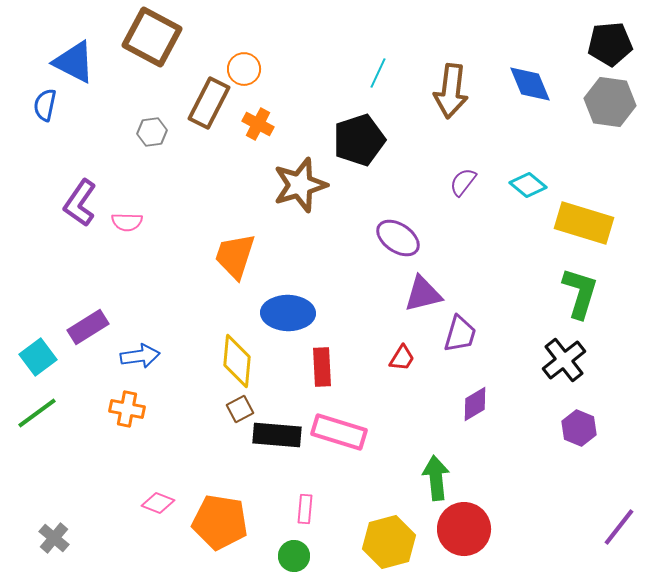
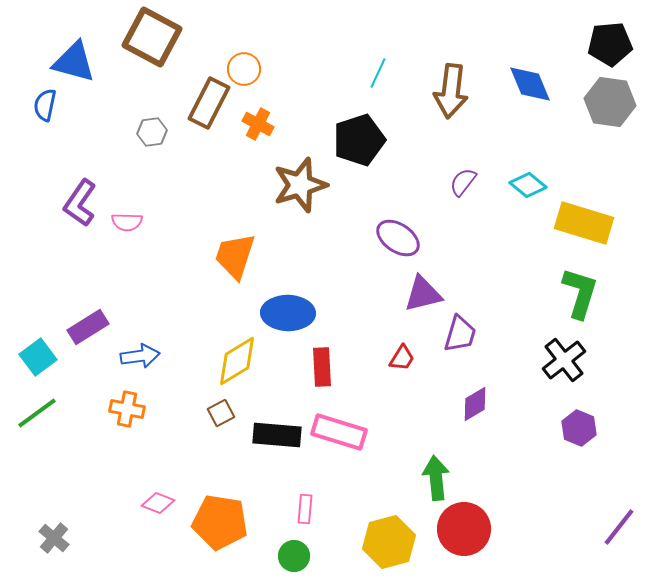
blue triangle at (74, 62): rotated 12 degrees counterclockwise
yellow diamond at (237, 361): rotated 54 degrees clockwise
brown square at (240, 409): moved 19 px left, 4 px down
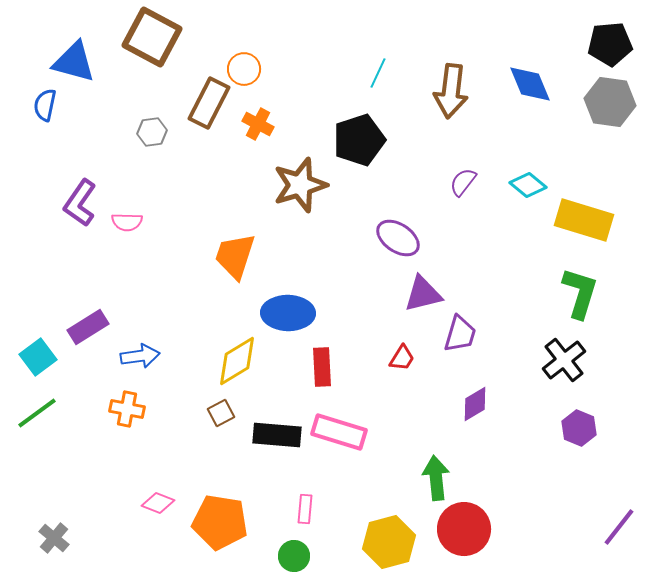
yellow rectangle at (584, 223): moved 3 px up
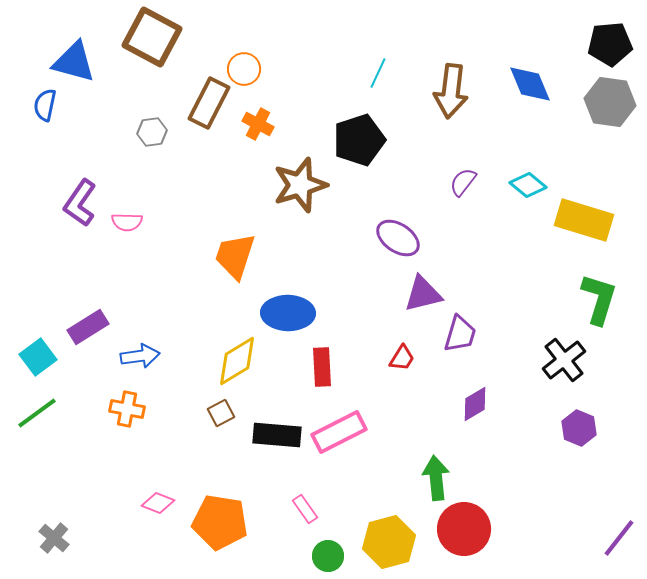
green L-shape at (580, 293): moved 19 px right, 6 px down
pink rectangle at (339, 432): rotated 44 degrees counterclockwise
pink rectangle at (305, 509): rotated 40 degrees counterclockwise
purple line at (619, 527): moved 11 px down
green circle at (294, 556): moved 34 px right
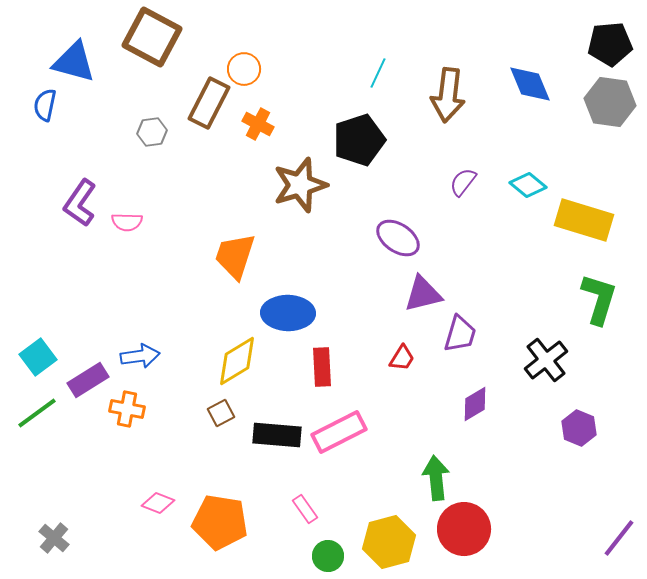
brown arrow at (451, 91): moved 3 px left, 4 px down
purple rectangle at (88, 327): moved 53 px down
black cross at (564, 360): moved 18 px left
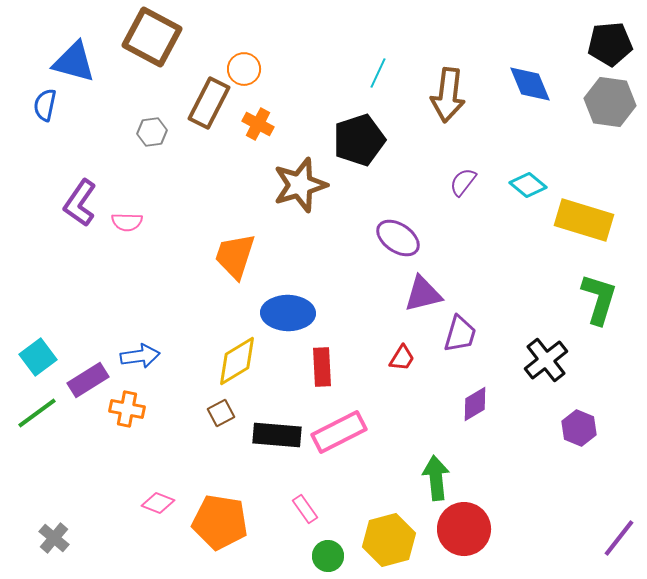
yellow hexagon at (389, 542): moved 2 px up
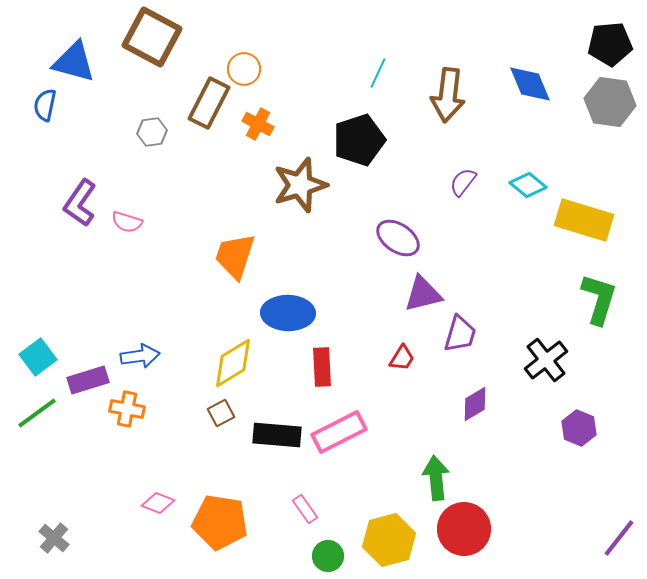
pink semicircle at (127, 222): rotated 16 degrees clockwise
yellow diamond at (237, 361): moved 4 px left, 2 px down
purple rectangle at (88, 380): rotated 15 degrees clockwise
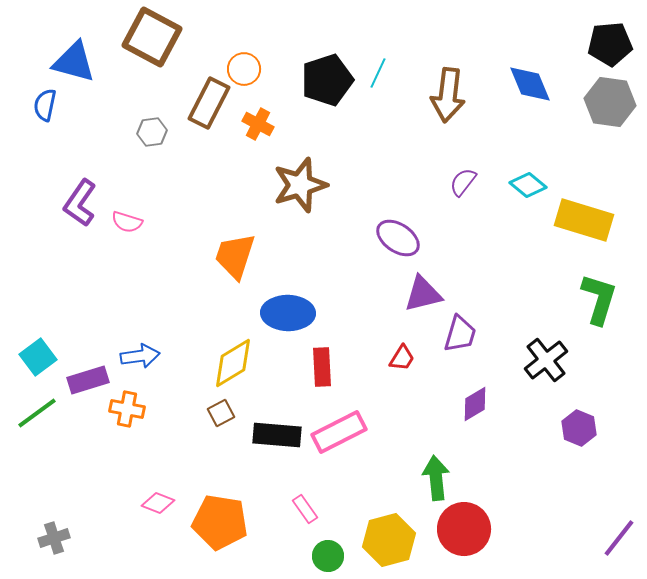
black pentagon at (359, 140): moved 32 px left, 60 px up
gray cross at (54, 538): rotated 32 degrees clockwise
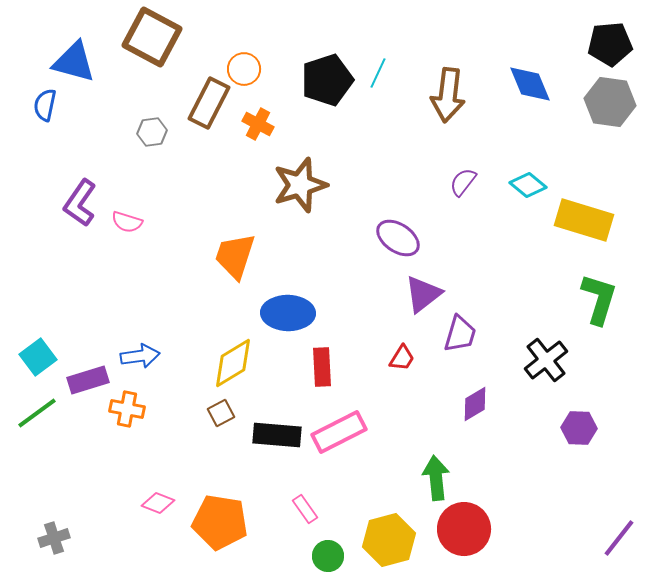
purple triangle at (423, 294): rotated 24 degrees counterclockwise
purple hexagon at (579, 428): rotated 20 degrees counterclockwise
